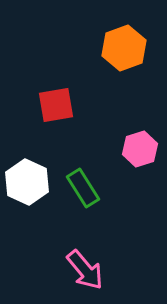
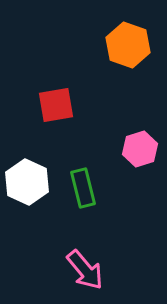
orange hexagon: moved 4 px right, 3 px up; rotated 21 degrees counterclockwise
green rectangle: rotated 18 degrees clockwise
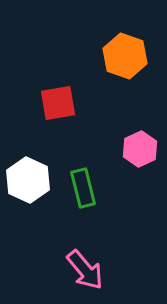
orange hexagon: moved 3 px left, 11 px down
red square: moved 2 px right, 2 px up
pink hexagon: rotated 8 degrees counterclockwise
white hexagon: moved 1 px right, 2 px up
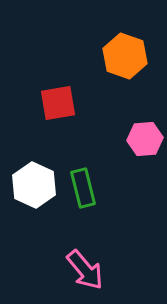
pink hexagon: moved 5 px right, 10 px up; rotated 20 degrees clockwise
white hexagon: moved 6 px right, 5 px down
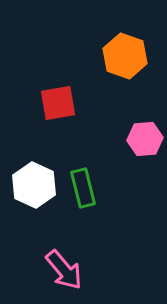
pink arrow: moved 21 px left
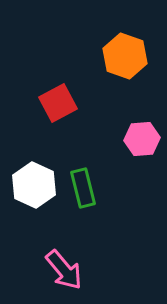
red square: rotated 18 degrees counterclockwise
pink hexagon: moved 3 px left
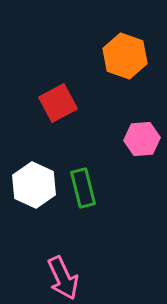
pink arrow: moved 1 px left, 8 px down; rotated 15 degrees clockwise
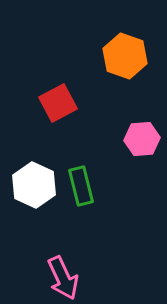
green rectangle: moved 2 px left, 2 px up
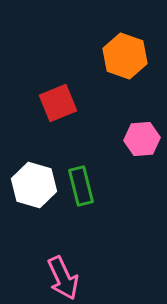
red square: rotated 6 degrees clockwise
white hexagon: rotated 9 degrees counterclockwise
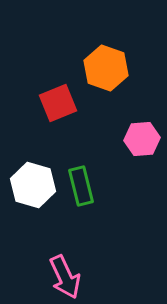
orange hexagon: moved 19 px left, 12 px down
white hexagon: moved 1 px left
pink arrow: moved 2 px right, 1 px up
